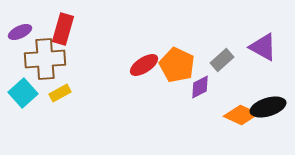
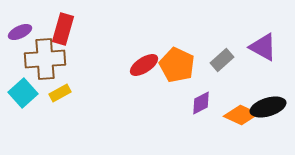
purple diamond: moved 1 px right, 16 px down
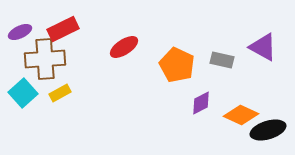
red rectangle: rotated 48 degrees clockwise
gray rectangle: rotated 55 degrees clockwise
red ellipse: moved 20 px left, 18 px up
black ellipse: moved 23 px down
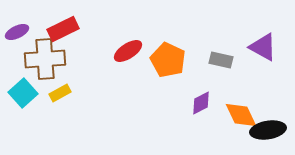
purple ellipse: moved 3 px left
red ellipse: moved 4 px right, 4 px down
gray rectangle: moved 1 px left
orange pentagon: moved 9 px left, 5 px up
orange diamond: rotated 40 degrees clockwise
black ellipse: rotated 8 degrees clockwise
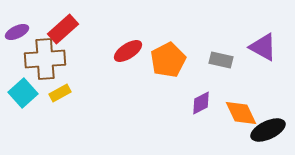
red rectangle: rotated 16 degrees counterclockwise
orange pentagon: rotated 20 degrees clockwise
orange diamond: moved 2 px up
black ellipse: rotated 16 degrees counterclockwise
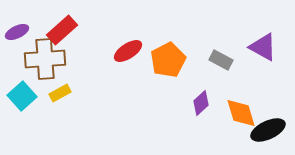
red rectangle: moved 1 px left, 1 px down
gray rectangle: rotated 15 degrees clockwise
cyan square: moved 1 px left, 3 px down
purple diamond: rotated 15 degrees counterclockwise
orange diamond: rotated 8 degrees clockwise
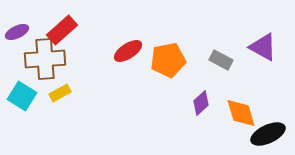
orange pentagon: rotated 16 degrees clockwise
cyan square: rotated 16 degrees counterclockwise
black ellipse: moved 4 px down
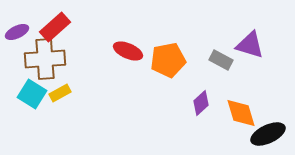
red rectangle: moved 7 px left, 3 px up
purple triangle: moved 13 px left, 2 px up; rotated 12 degrees counterclockwise
red ellipse: rotated 56 degrees clockwise
cyan square: moved 10 px right, 2 px up
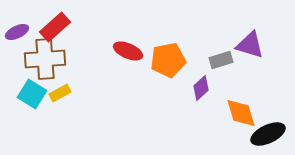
gray rectangle: rotated 45 degrees counterclockwise
purple diamond: moved 15 px up
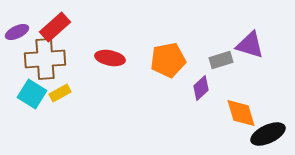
red ellipse: moved 18 px left, 7 px down; rotated 12 degrees counterclockwise
